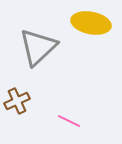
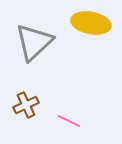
gray triangle: moved 4 px left, 5 px up
brown cross: moved 9 px right, 4 px down
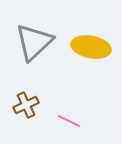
yellow ellipse: moved 24 px down
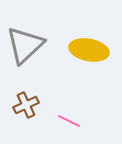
gray triangle: moved 9 px left, 3 px down
yellow ellipse: moved 2 px left, 3 px down
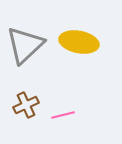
yellow ellipse: moved 10 px left, 8 px up
pink line: moved 6 px left, 6 px up; rotated 40 degrees counterclockwise
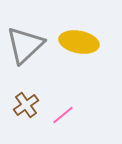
brown cross: rotated 10 degrees counterclockwise
pink line: rotated 25 degrees counterclockwise
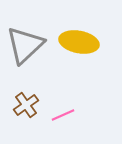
pink line: rotated 15 degrees clockwise
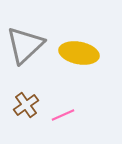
yellow ellipse: moved 11 px down
